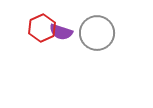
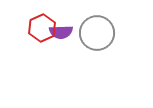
purple semicircle: rotated 20 degrees counterclockwise
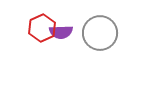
gray circle: moved 3 px right
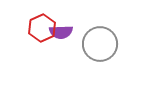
gray circle: moved 11 px down
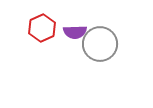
purple semicircle: moved 14 px right
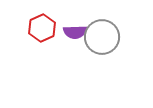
gray circle: moved 2 px right, 7 px up
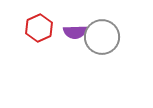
red hexagon: moved 3 px left
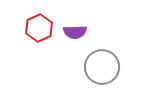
gray circle: moved 30 px down
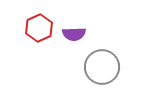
purple semicircle: moved 1 px left, 2 px down
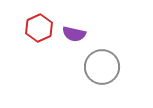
purple semicircle: rotated 15 degrees clockwise
